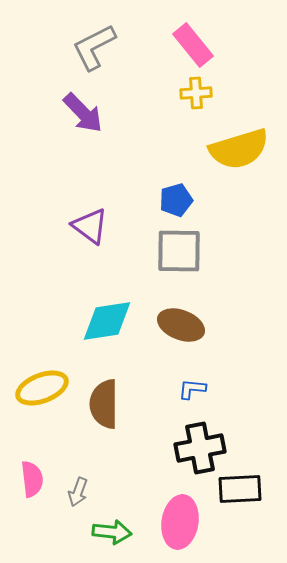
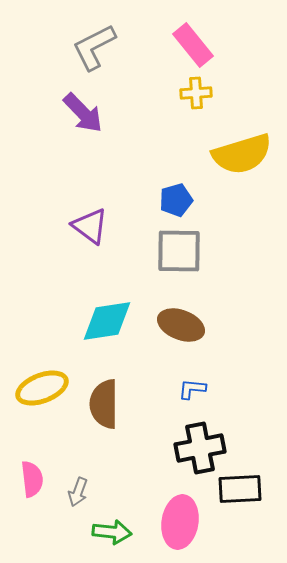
yellow semicircle: moved 3 px right, 5 px down
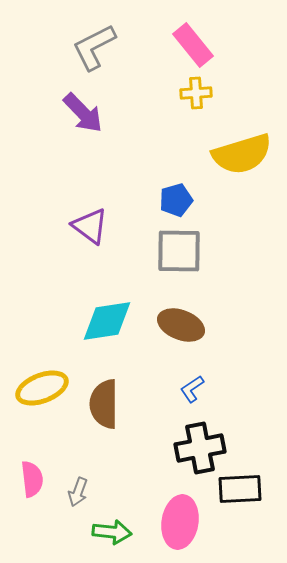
blue L-shape: rotated 40 degrees counterclockwise
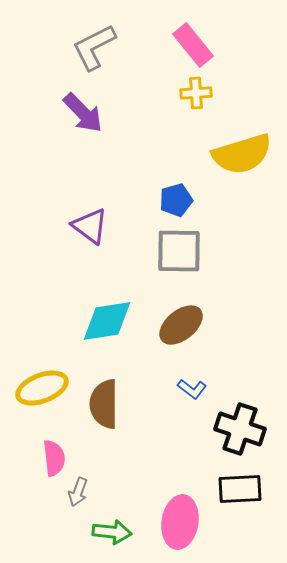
brown ellipse: rotated 60 degrees counterclockwise
blue L-shape: rotated 108 degrees counterclockwise
black cross: moved 40 px right, 19 px up; rotated 30 degrees clockwise
pink semicircle: moved 22 px right, 21 px up
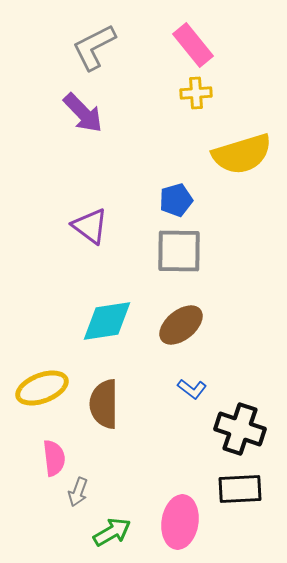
green arrow: rotated 36 degrees counterclockwise
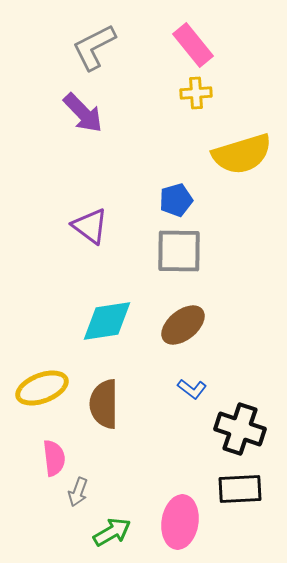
brown ellipse: moved 2 px right
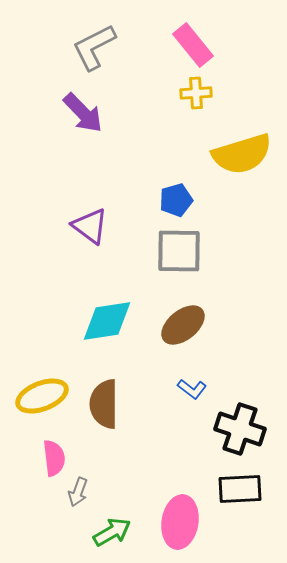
yellow ellipse: moved 8 px down
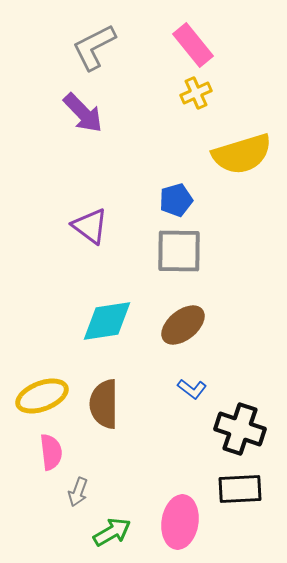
yellow cross: rotated 20 degrees counterclockwise
pink semicircle: moved 3 px left, 6 px up
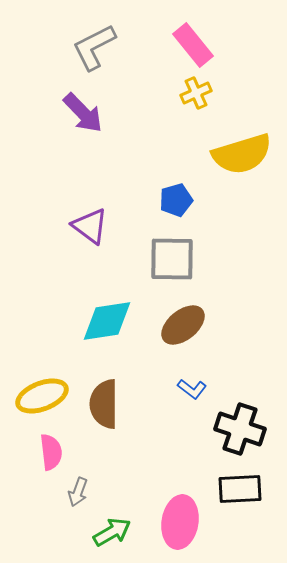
gray square: moved 7 px left, 8 px down
